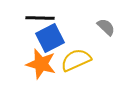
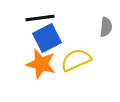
black line: rotated 8 degrees counterclockwise
gray semicircle: rotated 54 degrees clockwise
blue square: moved 3 px left
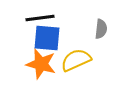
gray semicircle: moved 5 px left, 2 px down
blue square: rotated 32 degrees clockwise
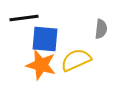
black line: moved 16 px left
blue square: moved 2 px left, 1 px down
orange star: moved 1 px down
